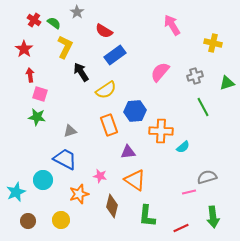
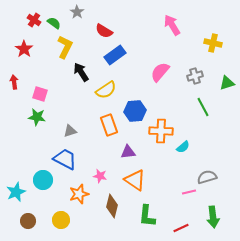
red arrow: moved 16 px left, 7 px down
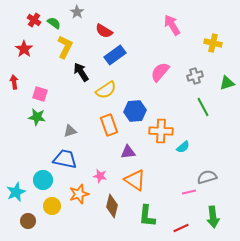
blue trapezoid: rotated 15 degrees counterclockwise
yellow circle: moved 9 px left, 14 px up
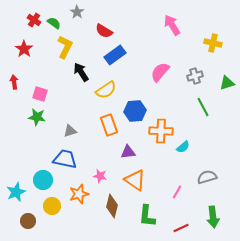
pink line: moved 12 px left; rotated 48 degrees counterclockwise
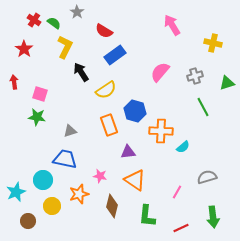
blue hexagon: rotated 20 degrees clockwise
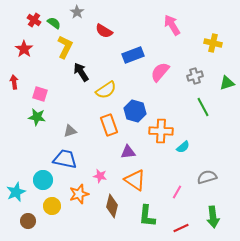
blue rectangle: moved 18 px right; rotated 15 degrees clockwise
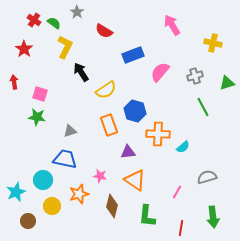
orange cross: moved 3 px left, 3 px down
red line: rotated 56 degrees counterclockwise
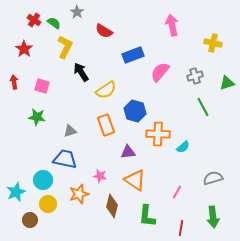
pink arrow: rotated 20 degrees clockwise
pink square: moved 2 px right, 8 px up
orange rectangle: moved 3 px left
gray semicircle: moved 6 px right, 1 px down
yellow circle: moved 4 px left, 2 px up
brown circle: moved 2 px right, 1 px up
